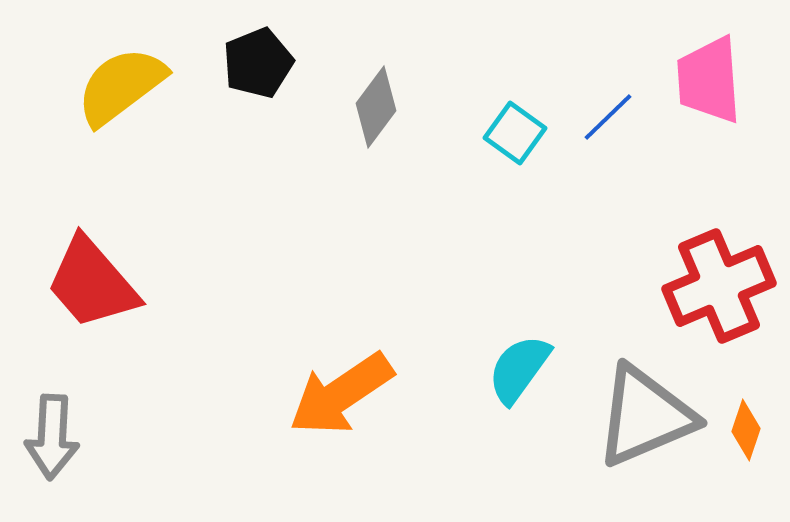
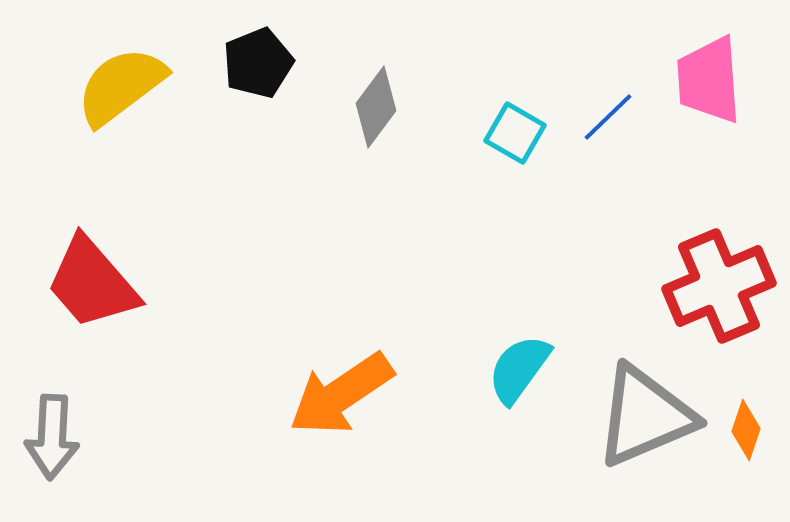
cyan square: rotated 6 degrees counterclockwise
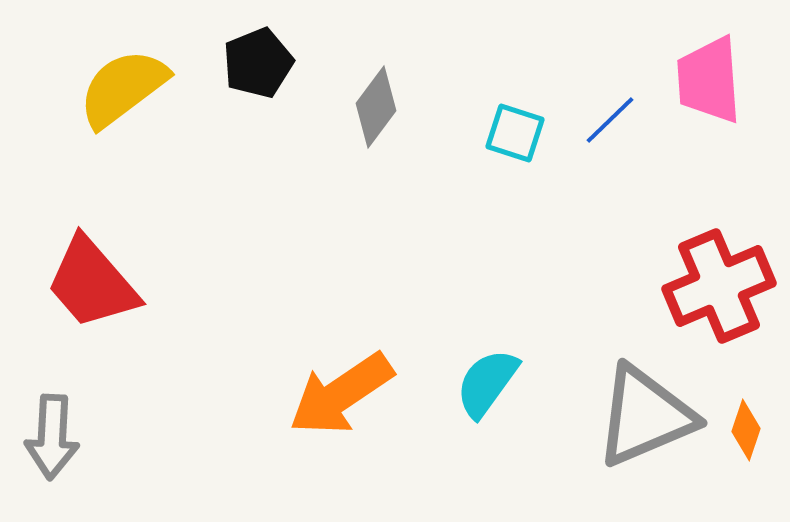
yellow semicircle: moved 2 px right, 2 px down
blue line: moved 2 px right, 3 px down
cyan square: rotated 12 degrees counterclockwise
cyan semicircle: moved 32 px left, 14 px down
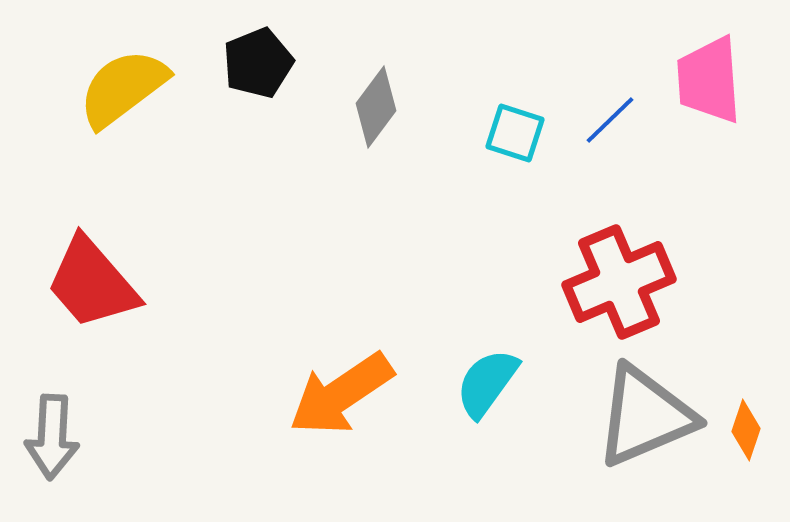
red cross: moved 100 px left, 4 px up
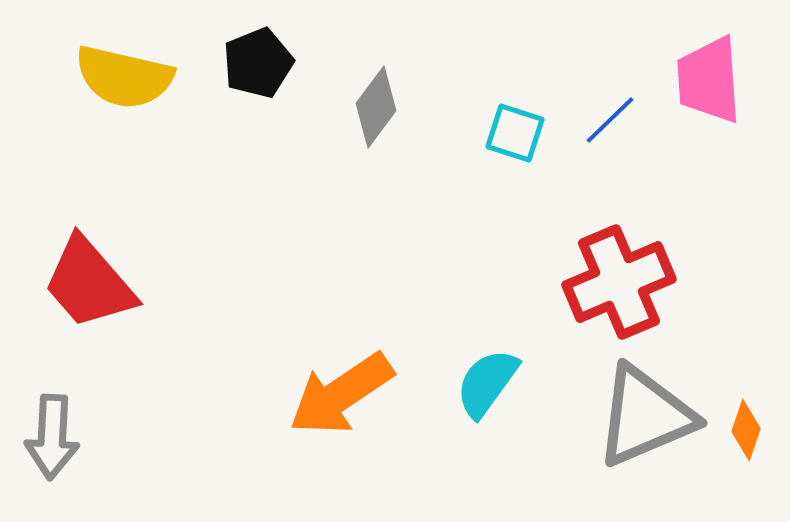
yellow semicircle: moved 1 px right, 11 px up; rotated 130 degrees counterclockwise
red trapezoid: moved 3 px left
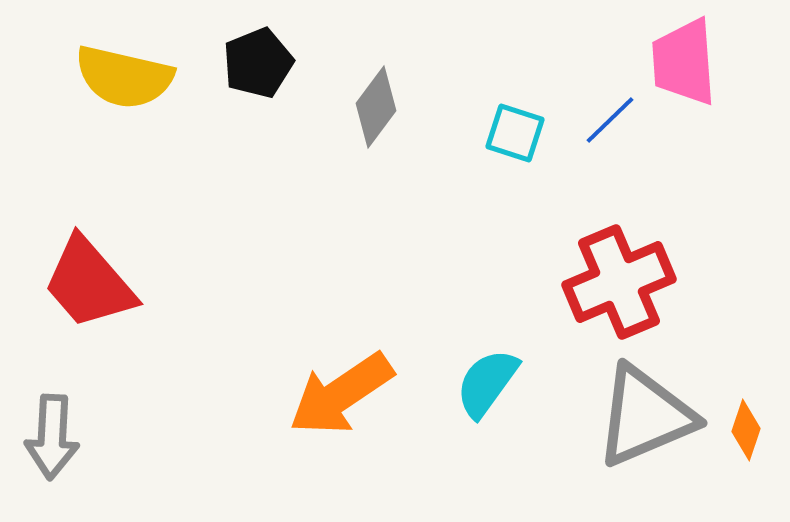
pink trapezoid: moved 25 px left, 18 px up
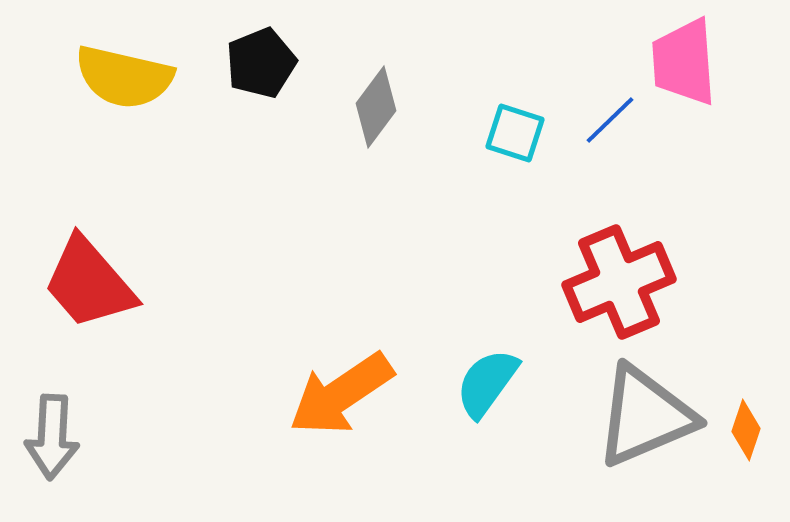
black pentagon: moved 3 px right
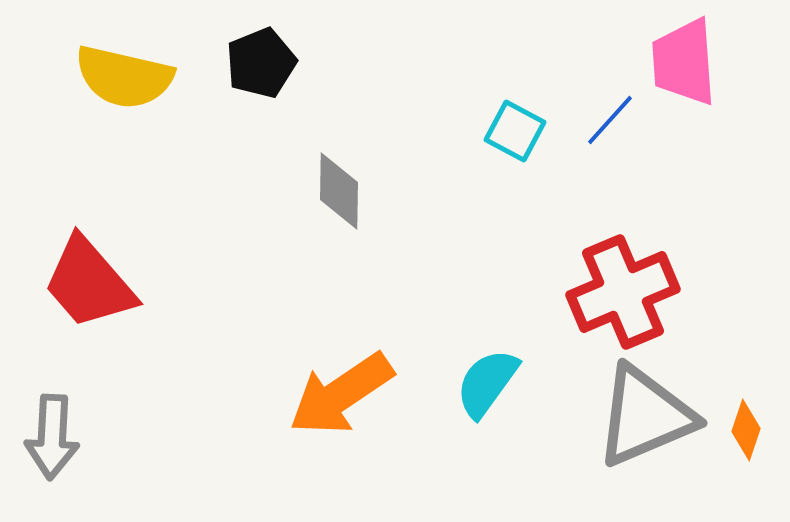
gray diamond: moved 37 px left, 84 px down; rotated 36 degrees counterclockwise
blue line: rotated 4 degrees counterclockwise
cyan square: moved 2 px up; rotated 10 degrees clockwise
red cross: moved 4 px right, 10 px down
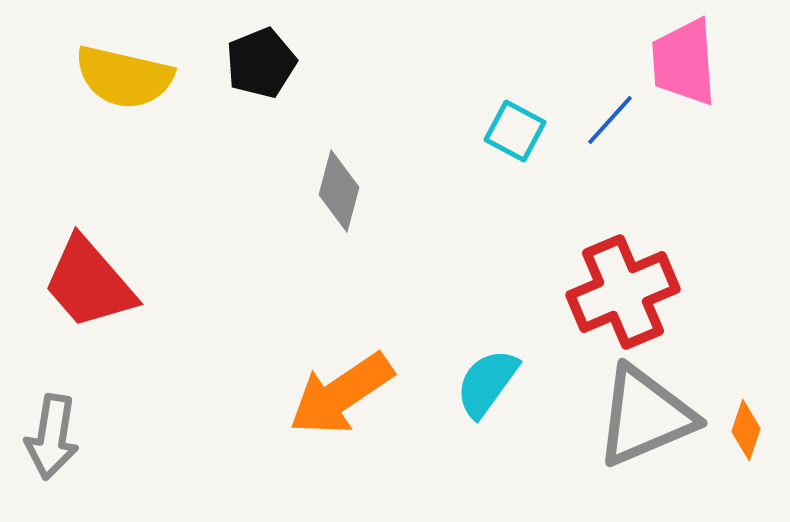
gray diamond: rotated 14 degrees clockwise
gray arrow: rotated 6 degrees clockwise
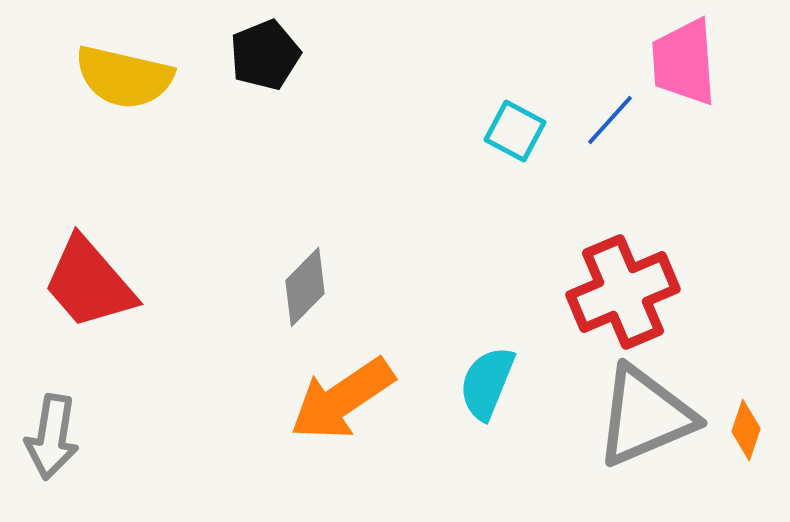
black pentagon: moved 4 px right, 8 px up
gray diamond: moved 34 px left, 96 px down; rotated 30 degrees clockwise
cyan semicircle: rotated 14 degrees counterclockwise
orange arrow: moved 1 px right, 5 px down
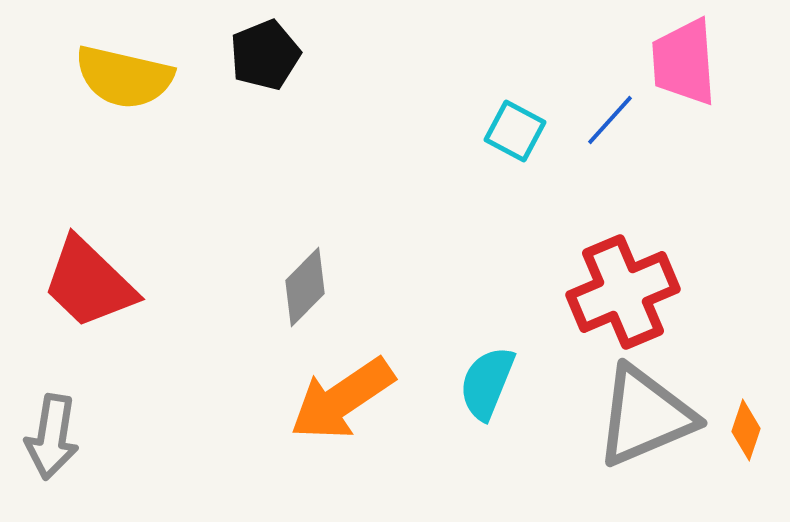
red trapezoid: rotated 5 degrees counterclockwise
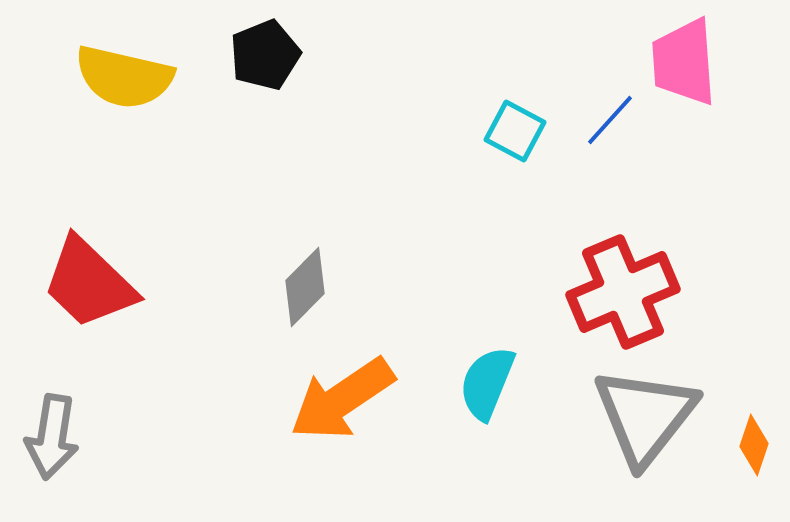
gray triangle: rotated 29 degrees counterclockwise
orange diamond: moved 8 px right, 15 px down
